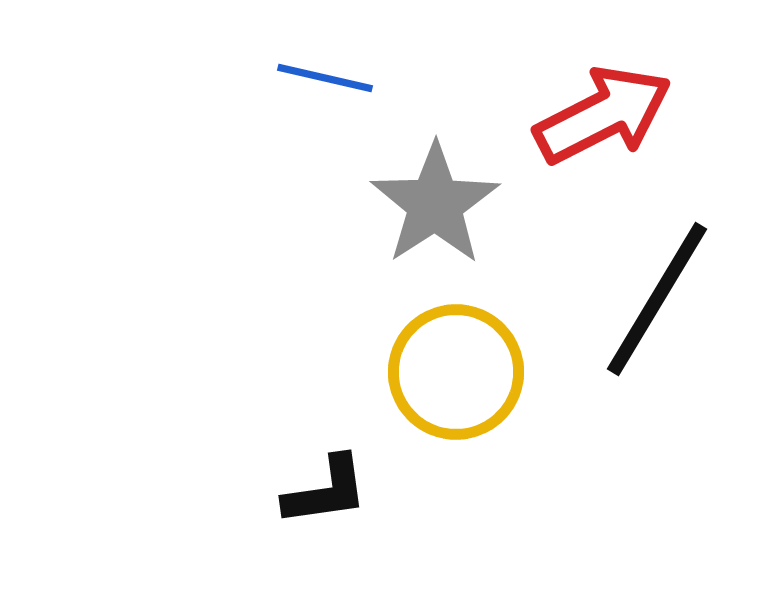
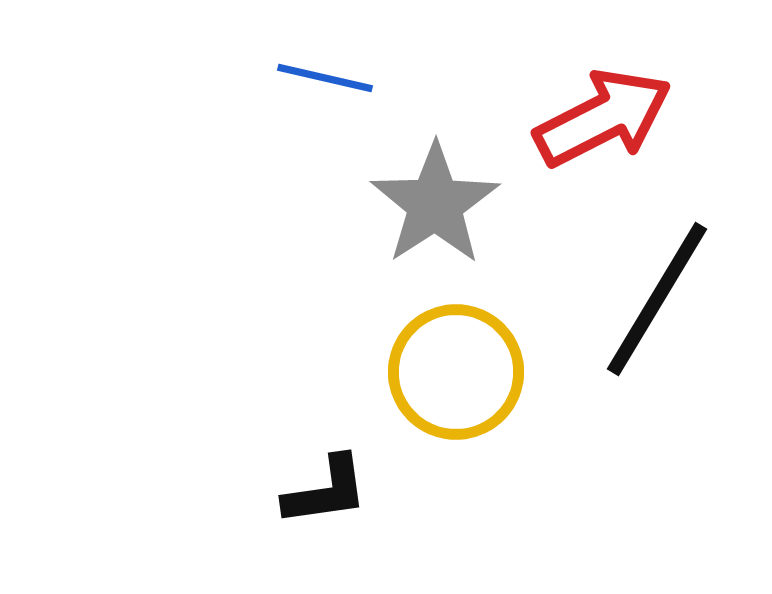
red arrow: moved 3 px down
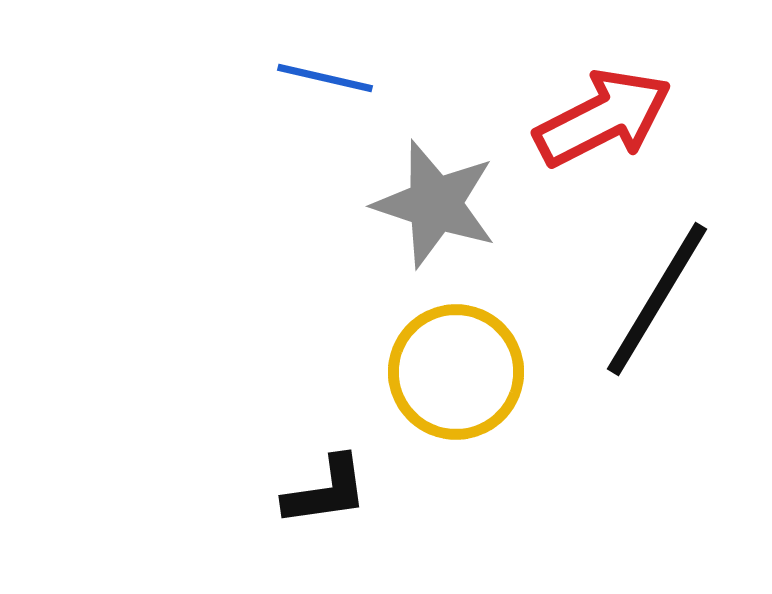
gray star: rotated 21 degrees counterclockwise
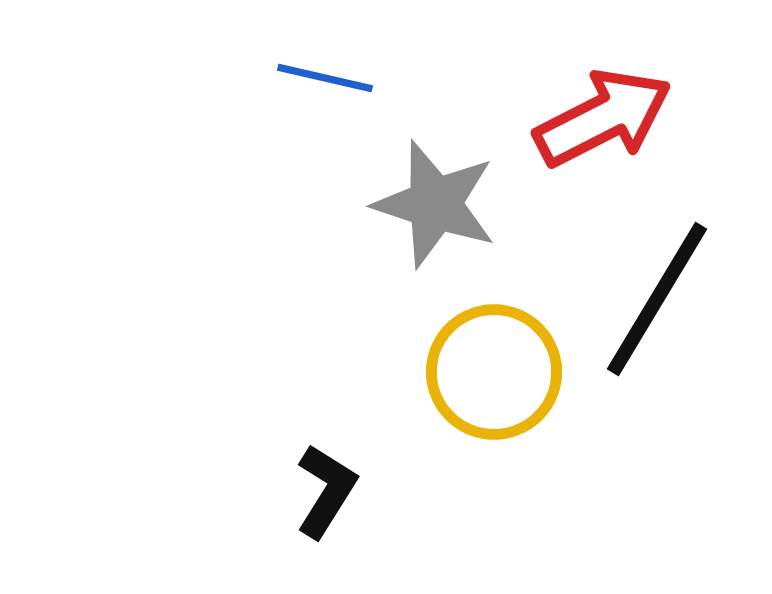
yellow circle: moved 38 px right
black L-shape: rotated 50 degrees counterclockwise
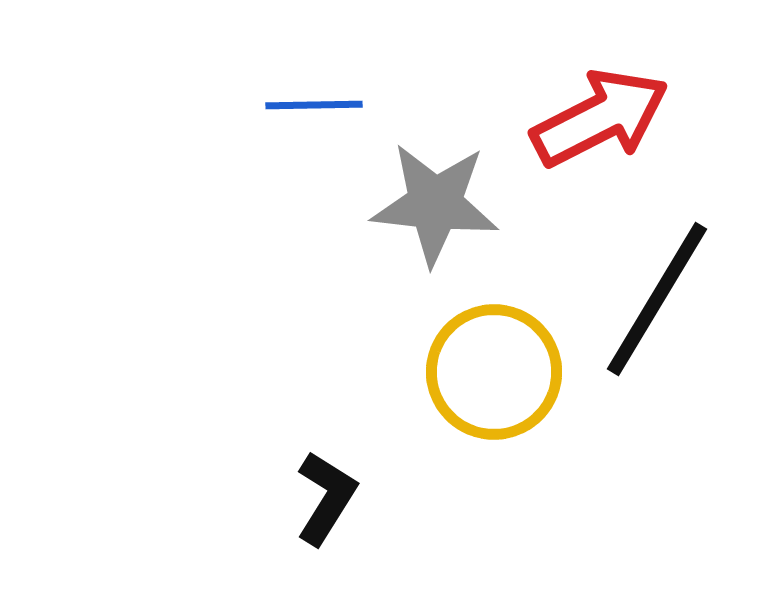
blue line: moved 11 px left, 27 px down; rotated 14 degrees counterclockwise
red arrow: moved 3 px left
gray star: rotated 12 degrees counterclockwise
black L-shape: moved 7 px down
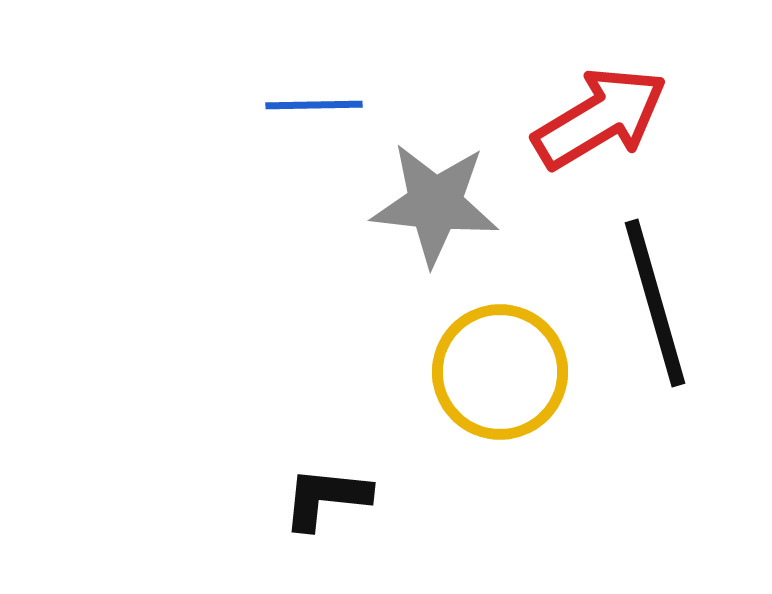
red arrow: rotated 4 degrees counterclockwise
black line: moved 2 px left, 4 px down; rotated 47 degrees counterclockwise
yellow circle: moved 6 px right
black L-shape: rotated 116 degrees counterclockwise
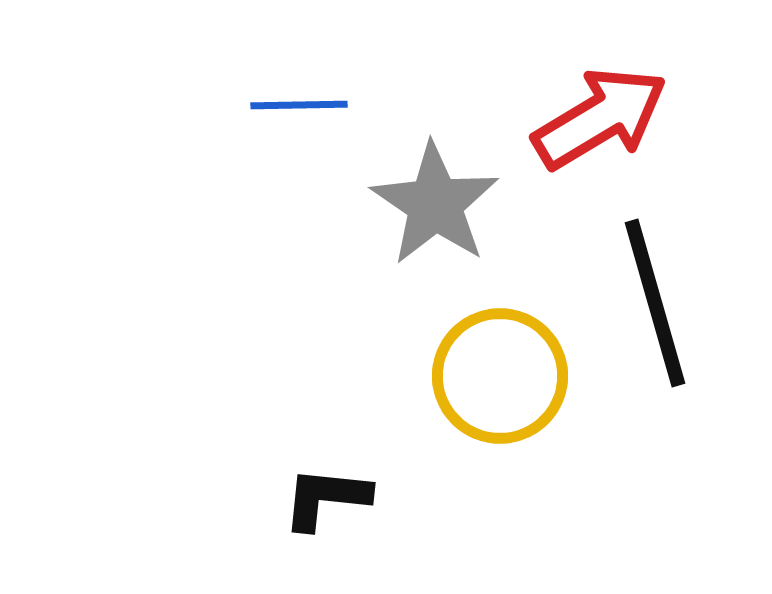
blue line: moved 15 px left
gray star: rotated 28 degrees clockwise
yellow circle: moved 4 px down
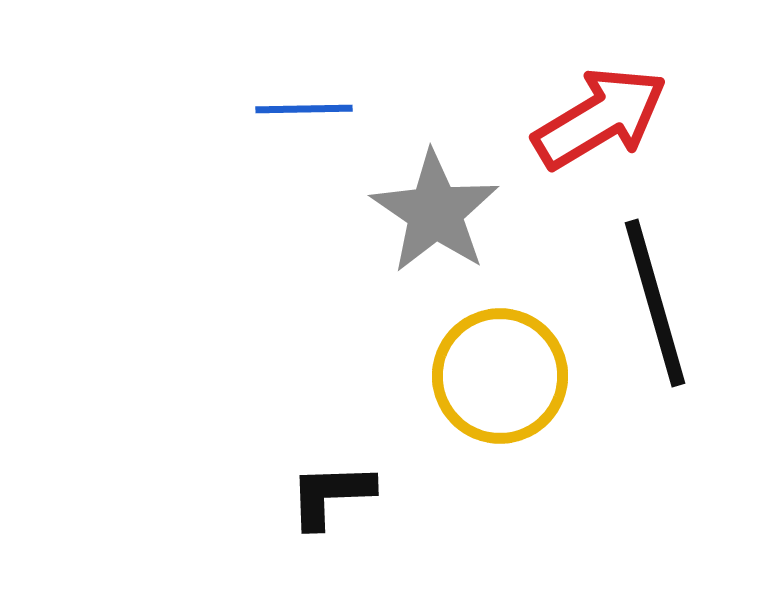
blue line: moved 5 px right, 4 px down
gray star: moved 8 px down
black L-shape: moved 5 px right, 3 px up; rotated 8 degrees counterclockwise
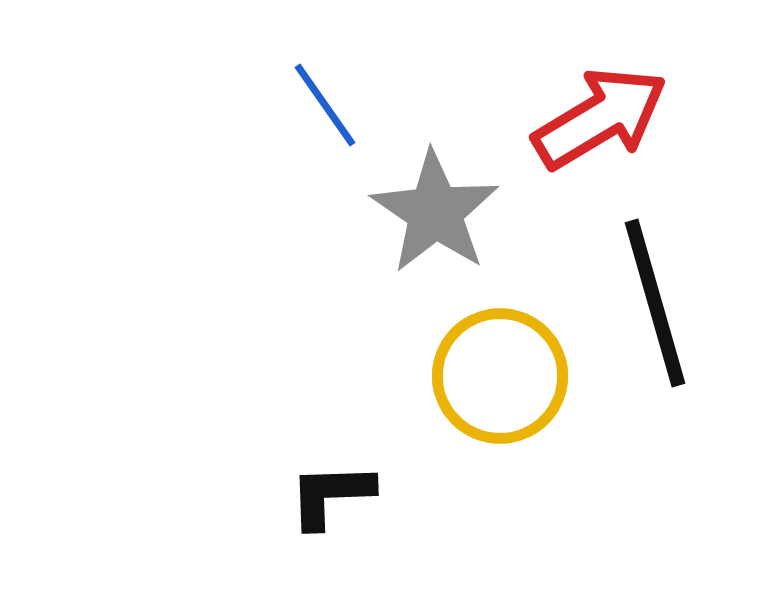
blue line: moved 21 px right, 4 px up; rotated 56 degrees clockwise
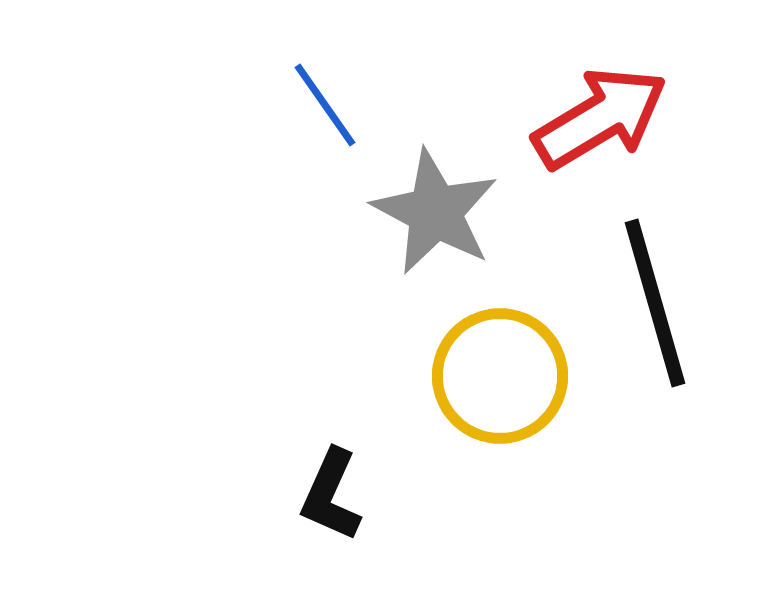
gray star: rotated 6 degrees counterclockwise
black L-shape: rotated 64 degrees counterclockwise
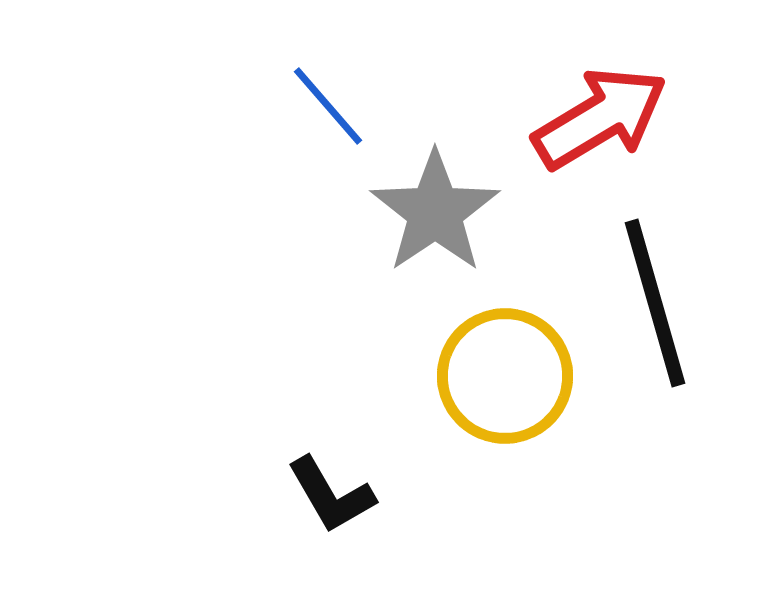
blue line: moved 3 px right, 1 px down; rotated 6 degrees counterclockwise
gray star: rotated 10 degrees clockwise
yellow circle: moved 5 px right
black L-shape: rotated 54 degrees counterclockwise
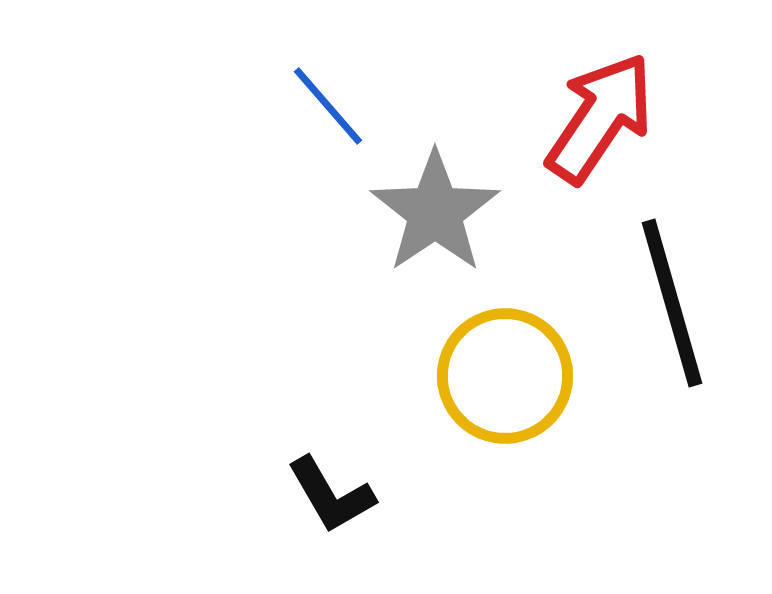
red arrow: rotated 25 degrees counterclockwise
black line: moved 17 px right
